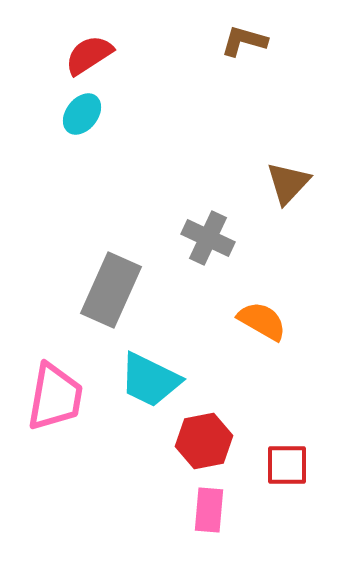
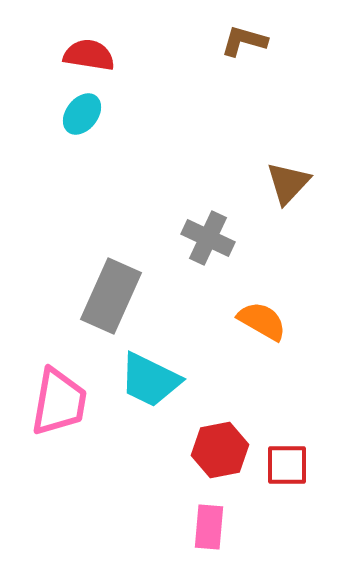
red semicircle: rotated 42 degrees clockwise
gray rectangle: moved 6 px down
pink trapezoid: moved 4 px right, 5 px down
red hexagon: moved 16 px right, 9 px down
pink rectangle: moved 17 px down
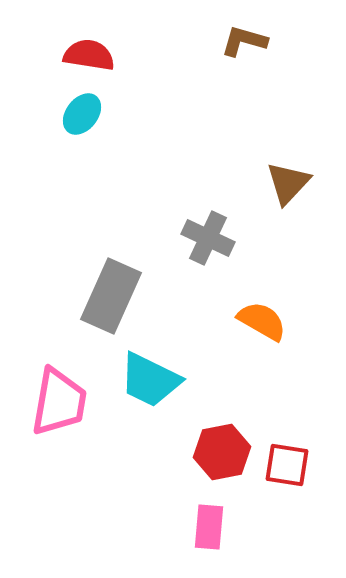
red hexagon: moved 2 px right, 2 px down
red square: rotated 9 degrees clockwise
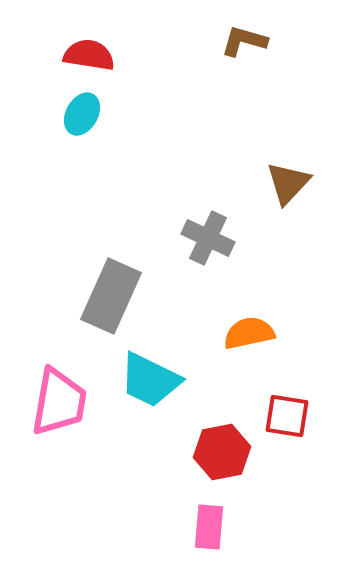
cyan ellipse: rotated 9 degrees counterclockwise
orange semicircle: moved 13 px left, 12 px down; rotated 42 degrees counterclockwise
red square: moved 49 px up
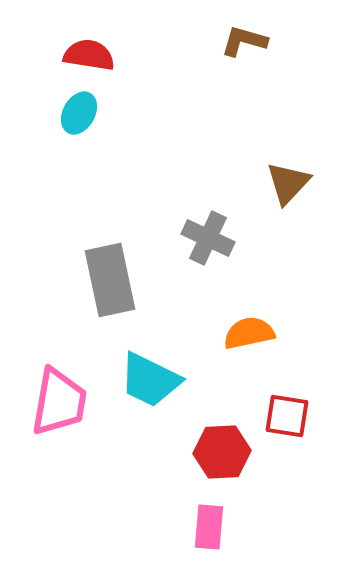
cyan ellipse: moved 3 px left, 1 px up
gray rectangle: moved 1 px left, 16 px up; rotated 36 degrees counterclockwise
red hexagon: rotated 8 degrees clockwise
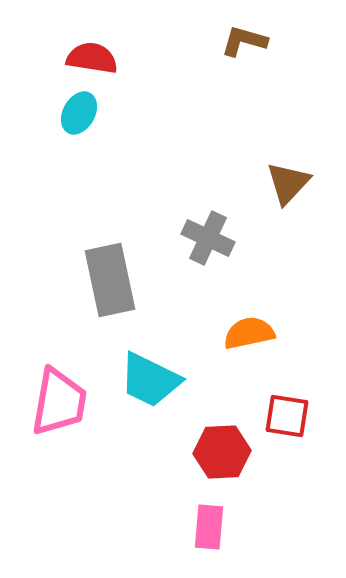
red semicircle: moved 3 px right, 3 px down
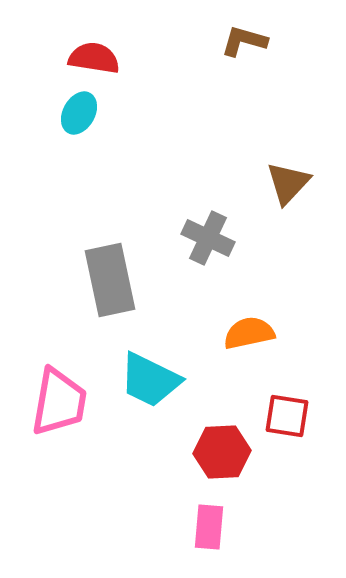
red semicircle: moved 2 px right
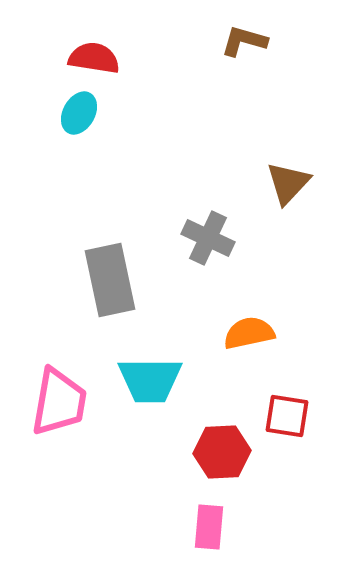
cyan trapezoid: rotated 26 degrees counterclockwise
